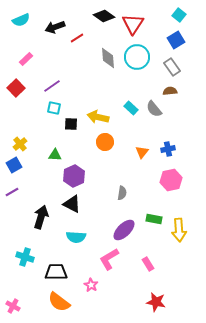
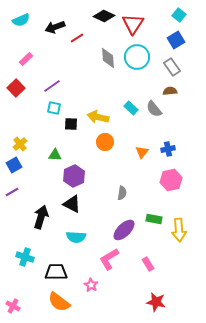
black diamond at (104, 16): rotated 10 degrees counterclockwise
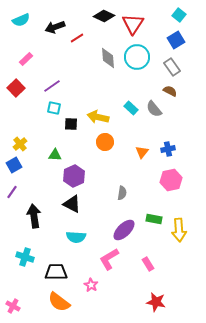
brown semicircle at (170, 91): rotated 32 degrees clockwise
purple line at (12, 192): rotated 24 degrees counterclockwise
black arrow at (41, 217): moved 7 px left, 1 px up; rotated 25 degrees counterclockwise
